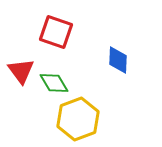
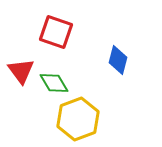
blue diamond: rotated 12 degrees clockwise
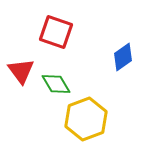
blue diamond: moved 5 px right, 3 px up; rotated 40 degrees clockwise
green diamond: moved 2 px right, 1 px down
yellow hexagon: moved 8 px right
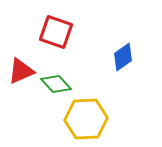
red triangle: rotated 44 degrees clockwise
green diamond: rotated 12 degrees counterclockwise
yellow hexagon: rotated 18 degrees clockwise
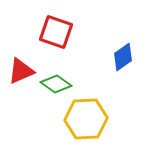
green diamond: rotated 12 degrees counterclockwise
